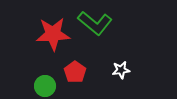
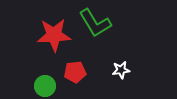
green L-shape: rotated 20 degrees clockwise
red star: moved 1 px right, 1 px down
red pentagon: rotated 30 degrees clockwise
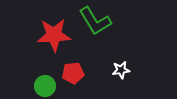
green L-shape: moved 2 px up
red pentagon: moved 2 px left, 1 px down
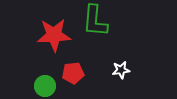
green L-shape: rotated 36 degrees clockwise
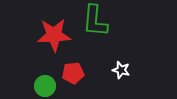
white star: rotated 24 degrees clockwise
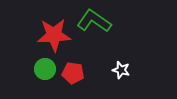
green L-shape: moved 1 px left; rotated 120 degrees clockwise
red pentagon: rotated 15 degrees clockwise
green circle: moved 17 px up
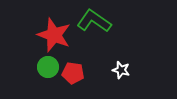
red star: rotated 24 degrees clockwise
green circle: moved 3 px right, 2 px up
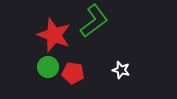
green L-shape: rotated 108 degrees clockwise
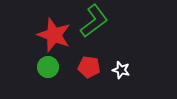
red pentagon: moved 16 px right, 6 px up
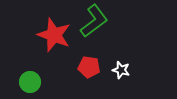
green circle: moved 18 px left, 15 px down
